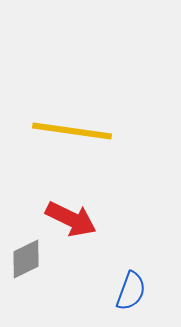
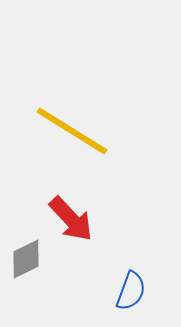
yellow line: rotated 24 degrees clockwise
red arrow: rotated 21 degrees clockwise
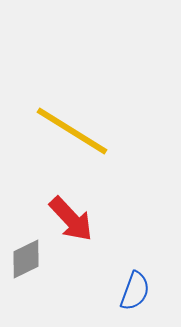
blue semicircle: moved 4 px right
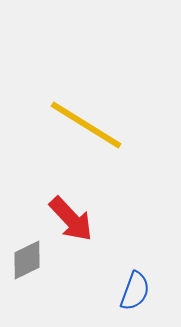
yellow line: moved 14 px right, 6 px up
gray diamond: moved 1 px right, 1 px down
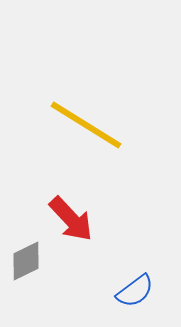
gray diamond: moved 1 px left, 1 px down
blue semicircle: rotated 33 degrees clockwise
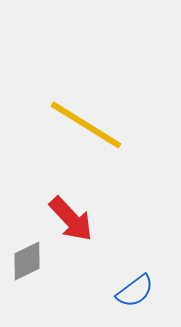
gray diamond: moved 1 px right
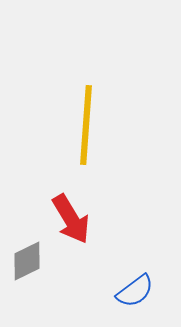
yellow line: rotated 62 degrees clockwise
red arrow: rotated 12 degrees clockwise
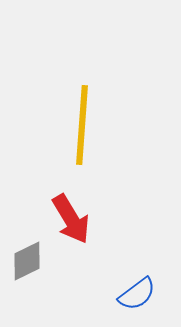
yellow line: moved 4 px left
blue semicircle: moved 2 px right, 3 px down
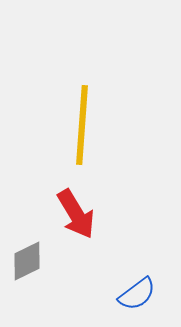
red arrow: moved 5 px right, 5 px up
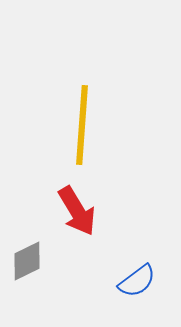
red arrow: moved 1 px right, 3 px up
blue semicircle: moved 13 px up
